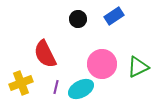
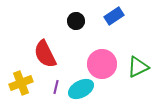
black circle: moved 2 px left, 2 px down
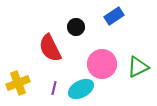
black circle: moved 6 px down
red semicircle: moved 5 px right, 6 px up
yellow cross: moved 3 px left
purple line: moved 2 px left, 1 px down
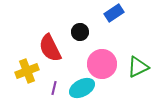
blue rectangle: moved 3 px up
black circle: moved 4 px right, 5 px down
yellow cross: moved 9 px right, 12 px up
cyan ellipse: moved 1 px right, 1 px up
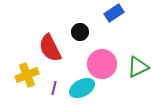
yellow cross: moved 4 px down
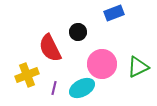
blue rectangle: rotated 12 degrees clockwise
black circle: moved 2 px left
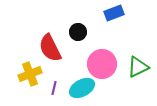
yellow cross: moved 3 px right, 1 px up
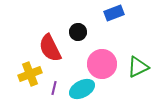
cyan ellipse: moved 1 px down
